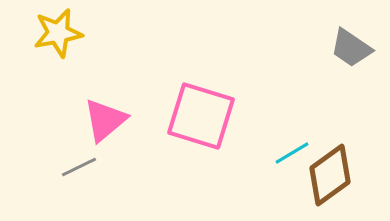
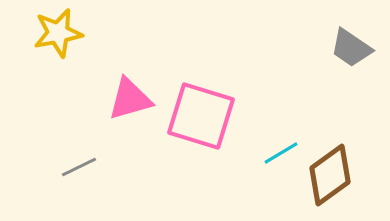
pink triangle: moved 25 px right, 21 px up; rotated 24 degrees clockwise
cyan line: moved 11 px left
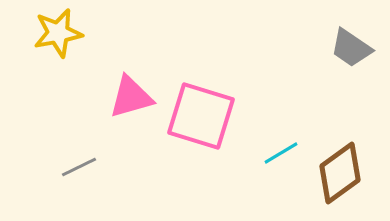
pink triangle: moved 1 px right, 2 px up
brown diamond: moved 10 px right, 2 px up
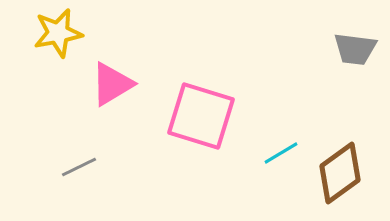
gray trapezoid: moved 4 px right, 1 px down; rotated 27 degrees counterclockwise
pink triangle: moved 19 px left, 13 px up; rotated 15 degrees counterclockwise
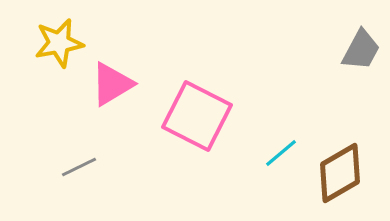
yellow star: moved 1 px right, 10 px down
gray trapezoid: moved 6 px right, 1 px down; rotated 69 degrees counterclockwise
pink square: moved 4 px left; rotated 10 degrees clockwise
cyan line: rotated 9 degrees counterclockwise
brown diamond: rotated 6 degrees clockwise
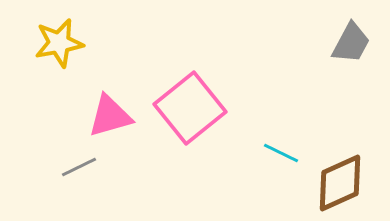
gray trapezoid: moved 10 px left, 7 px up
pink triangle: moved 2 px left, 32 px down; rotated 15 degrees clockwise
pink square: moved 7 px left, 8 px up; rotated 24 degrees clockwise
cyan line: rotated 66 degrees clockwise
brown diamond: moved 10 px down; rotated 6 degrees clockwise
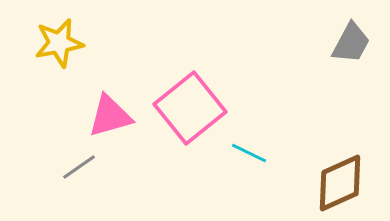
cyan line: moved 32 px left
gray line: rotated 9 degrees counterclockwise
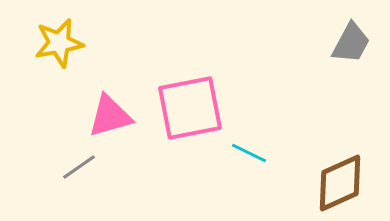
pink square: rotated 28 degrees clockwise
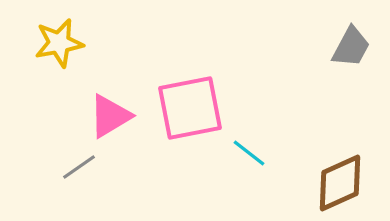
gray trapezoid: moved 4 px down
pink triangle: rotated 15 degrees counterclockwise
cyan line: rotated 12 degrees clockwise
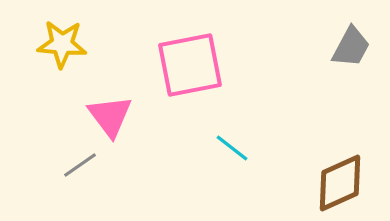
yellow star: moved 3 px right, 1 px down; rotated 15 degrees clockwise
pink square: moved 43 px up
pink triangle: rotated 36 degrees counterclockwise
cyan line: moved 17 px left, 5 px up
gray line: moved 1 px right, 2 px up
